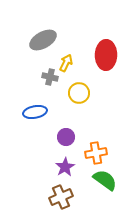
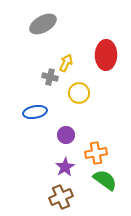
gray ellipse: moved 16 px up
purple circle: moved 2 px up
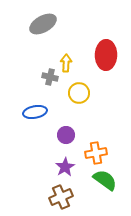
yellow arrow: rotated 24 degrees counterclockwise
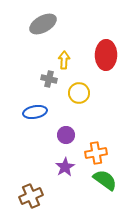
yellow arrow: moved 2 px left, 3 px up
gray cross: moved 1 px left, 2 px down
brown cross: moved 30 px left, 1 px up
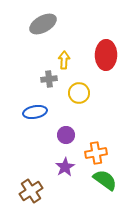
gray cross: rotated 21 degrees counterclockwise
brown cross: moved 5 px up; rotated 10 degrees counterclockwise
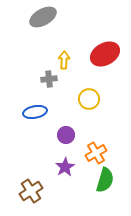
gray ellipse: moved 7 px up
red ellipse: moved 1 px left, 1 px up; rotated 60 degrees clockwise
yellow circle: moved 10 px right, 6 px down
orange cross: rotated 20 degrees counterclockwise
green semicircle: rotated 70 degrees clockwise
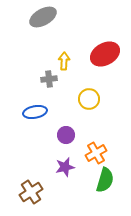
yellow arrow: moved 1 px down
purple star: rotated 18 degrees clockwise
brown cross: moved 1 px down
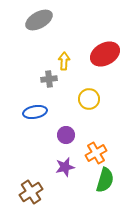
gray ellipse: moved 4 px left, 3 px down
